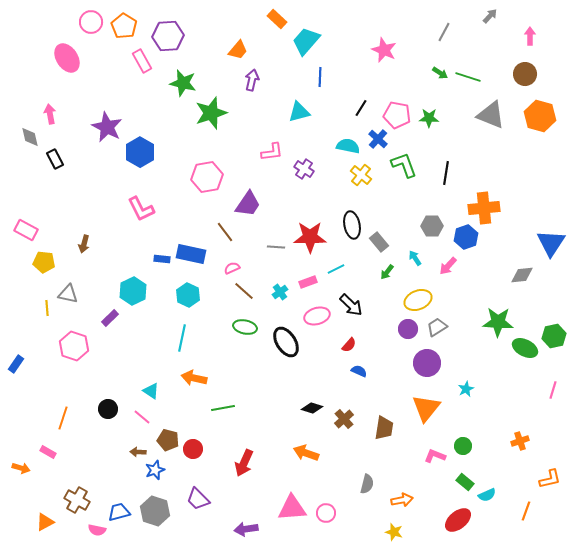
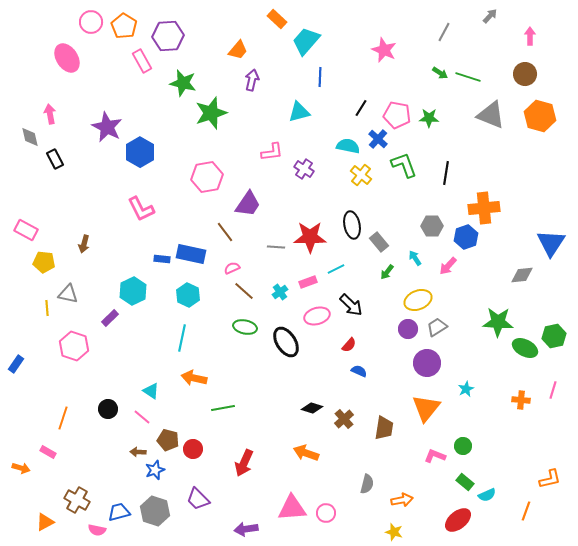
orange cross at (520, 441): moved 1 px right, 41 px up; rotated 24 degrees clockwise
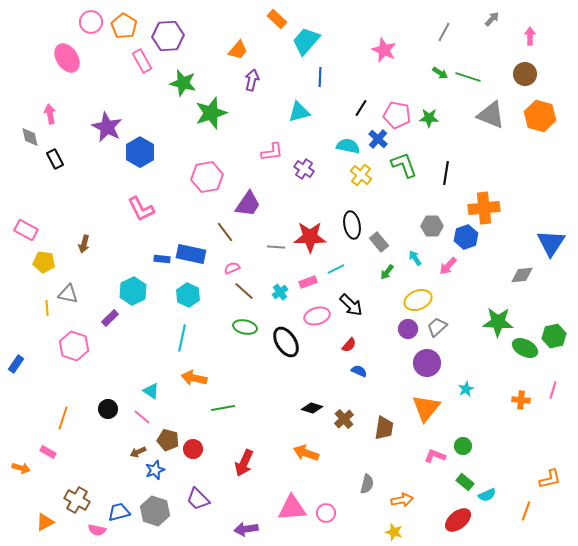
gray arrow at (490, 16): moved 2 px right, 3 px down
gray trapezoid at (437, 327): rotated 10 degrees counterclockwise
brown arrow at (138, 452): rotated 28 degrees counterclockwise
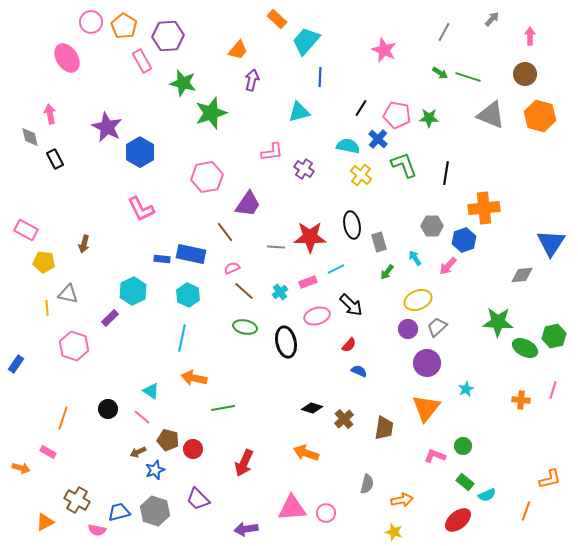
blue hexagon at (466, 237): moved 2 px left, 3 px down
gray rectangle at (379, 242): rotated 24 degrees clockwise
black ellipse at (286, 342): rotated 20 degrees clockwise
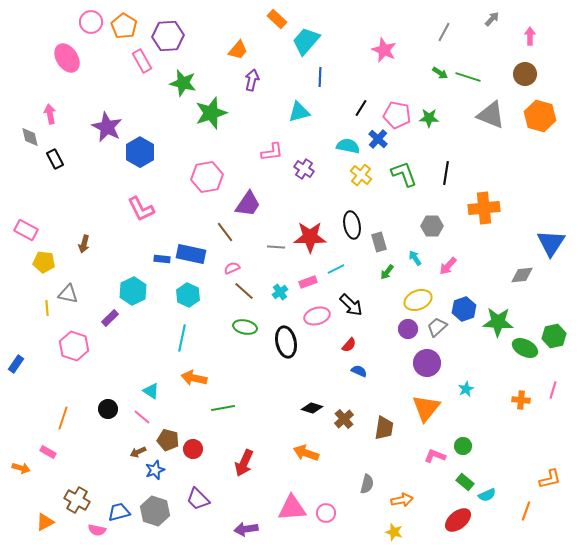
green L-shape at (404, 165): moved 9 px down
blue hexagon at (464, 240): moved 69 px down
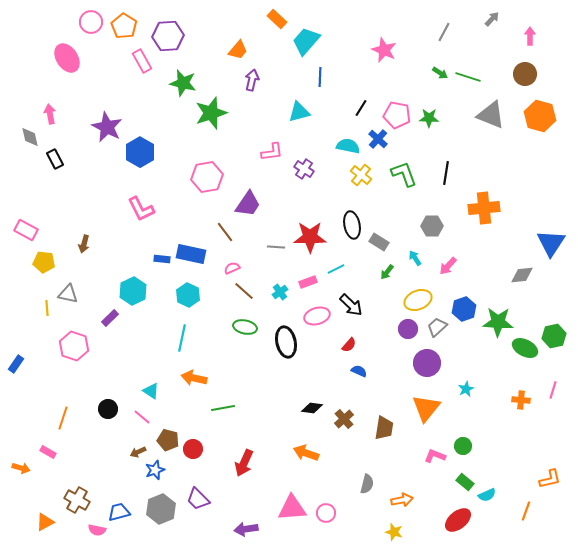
gray rectangle at (379, 242): rotated 42 degrees counterclockwise
black diamond at (312, 408): rotated 10 degrees counterclockwise
gray hexagon at (155, 511): moved 6 px right, 2 px up; rotated 20 degrees clockwise
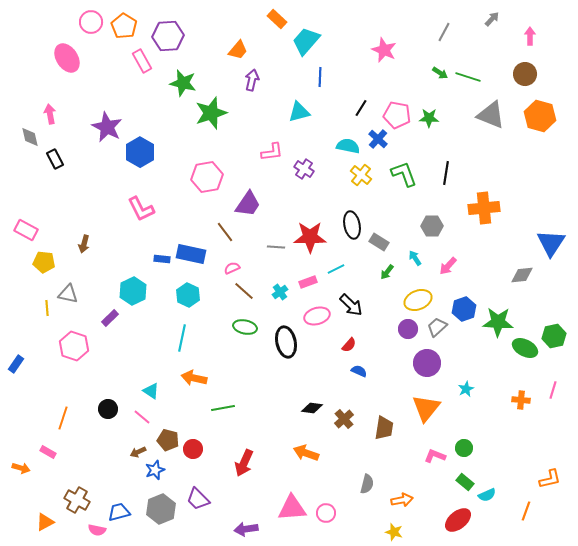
green circle at (463, 446): moved 1 px right, 2 px down
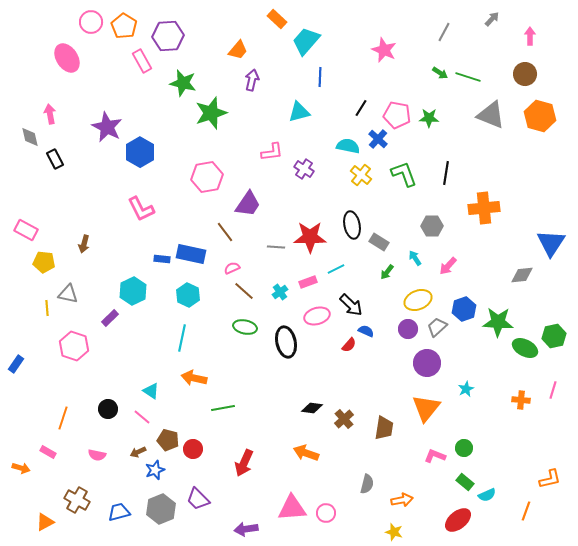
blue semicircle at (359, 371): moved 7 px right, 40 px up
pink semicircle at (97, 530): moved 75 px up
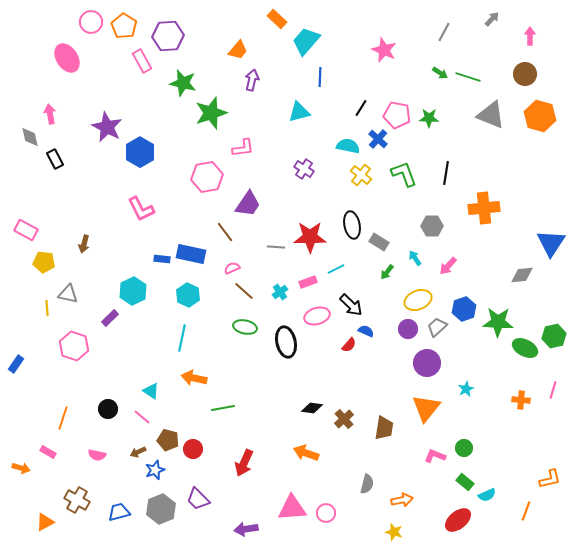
pink L-shape at (272, 152): moved 29 px left, 4 px up
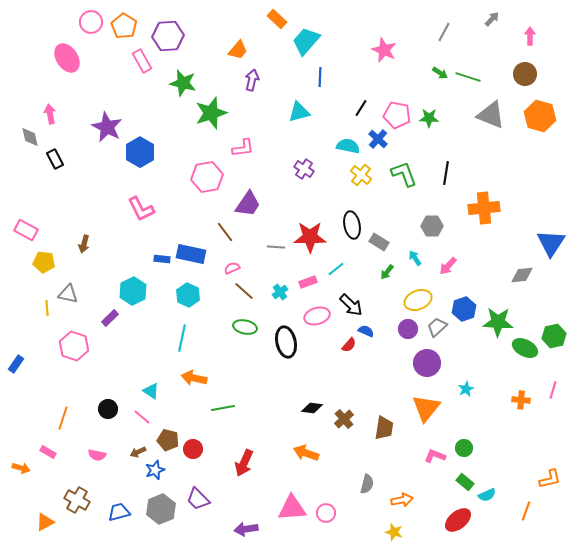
cyan line at (336, 269): rotated 12 degrees counterclockwise
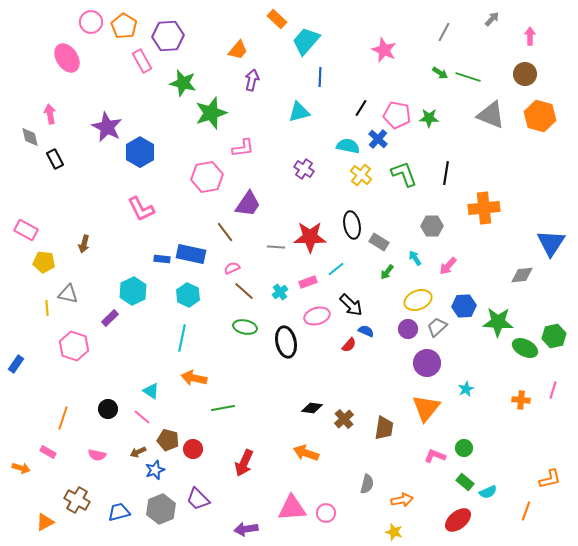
blue hexagon at (464, 309): moved 3 px up; rotated 15 degrees clockwise
cyan semicircle at (487, 495): moved 1 px right, 3 px up
